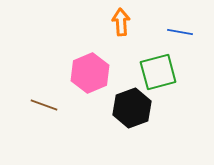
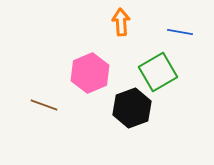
green square: rotated 15 degrees counterclockwise
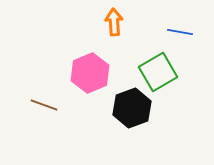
orange arrow: moved 7 px left
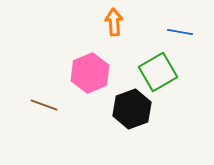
black hexagon: moved 1 px down
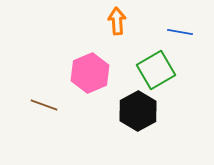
orange arrow: moved 3 px right, 1 px up
green square: moved 2 px left, 2 px up
black hexagon: moved 6 px right, 2 px down; rotated 9 degrees counterclockwise
